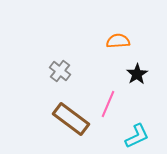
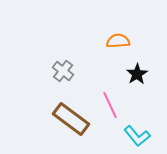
gray cross: moved 3 px right
pink line: moved 2 px right, 1 px down; rotated 48 degrees counterclockwise
cyan L-shape: rotated 76 degrees clockwise
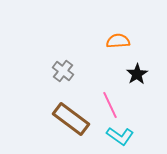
cyan L-shape: moved 17 px left; rotated 16 degrees counterclockwise
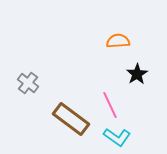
gray cross: moved 35 px left, 12 px down
cyan L-shape: moved 3 px left, 1 px down
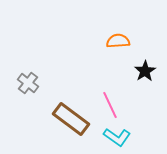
black star: moved 8 px right, 3 px up
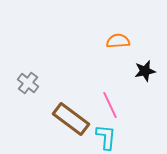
black star: rotated 20 degrees clockwise
cyan L-shape: moved 11 px left; rotated 120 degrees counterclockwise
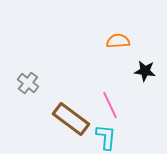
black star: rotated 20 degrees clockwise
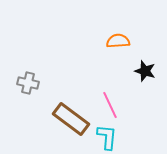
black star: rotated 10 degrees clockwise
gray cross: rotated 25 degrees counterclockwise
cyan L-shape: moved 1 px right
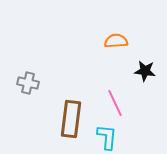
orange semicircle: moved 2 px left
black star: rotated 10 degrees counterclockwise
pink line: moved 5 px right, 2 px up
brown rectangle: rotated 60 degrees clockwise
